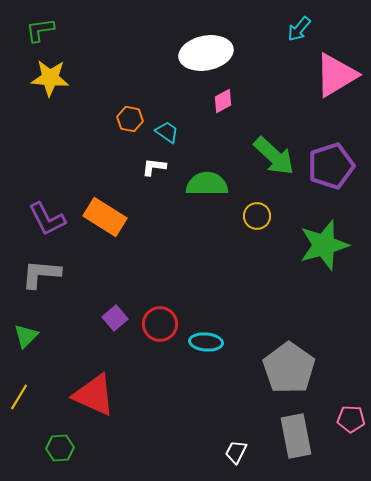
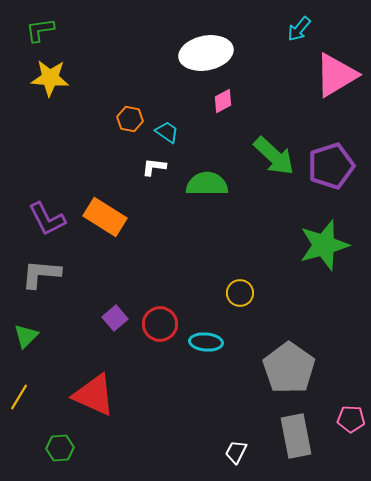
yellow circle: moved 17 px left, 77 px down
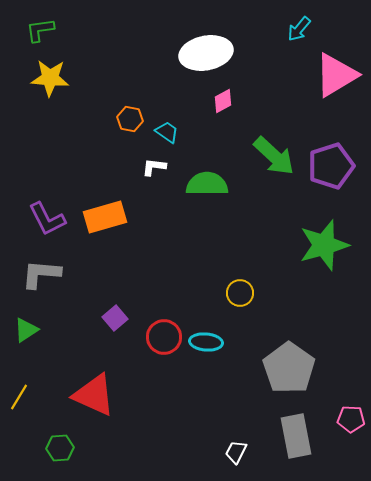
orange rectangle: rotated 48 degrees counterclockwise
red circle: moved 4 px right, 13 px down
green triangle: moved 6 px up; rotated 12 degrees clockwise
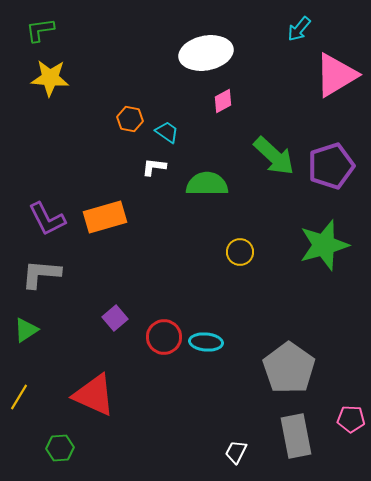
yellow circle: moved 41 px up
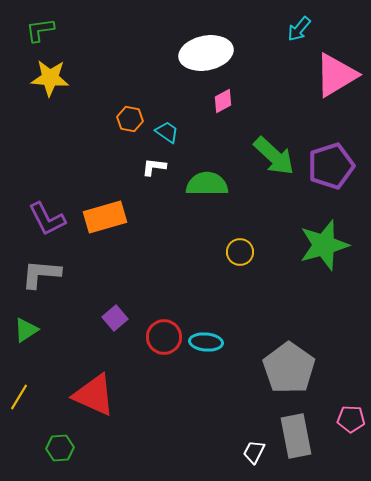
white trapezoid: moved 18 px right
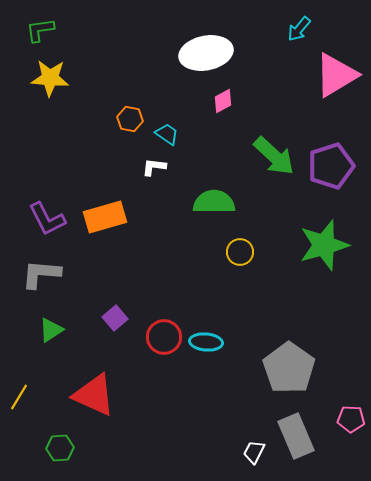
cyan trapezoid: moved 2 px down
green semicircle: moved 7 px right, 18 px down
green triangle: moved 25 px right
gray rectangle: rotated 12 degrees counterclockwise
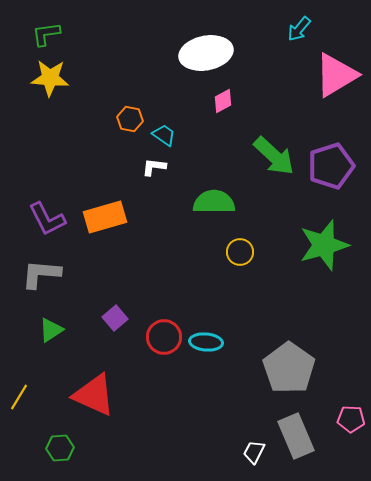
green L-shape: moved 6 px right, 4 px down
cyan trapezoid: moved 3 px left, 1 px down
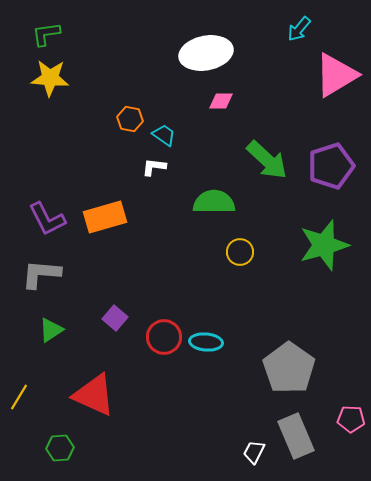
pink diamond: moved 2 px left; rotated 30 degrees clockwise
green arrow: moved 7 px left, 4 px down
purple square: rotated 10 degrees counterclockwise
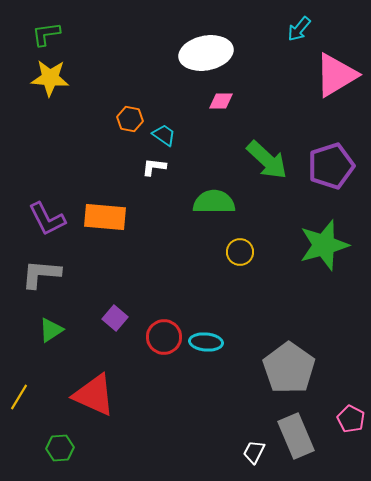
orange rectangle: rotated 21 degrees clockwise
pink pentagon: rotated 24 degrees clockwise
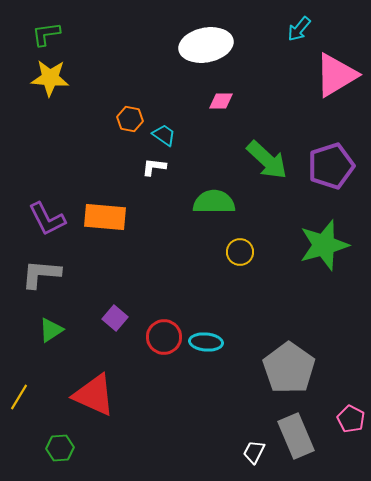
white ellipse: moved 8 px up
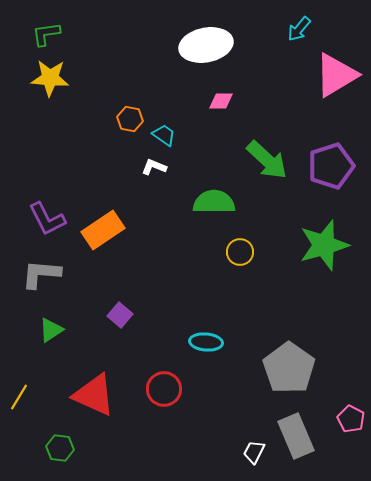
white L-shape: rotated 15 degrees clockwise
orange rectangle: moved 2 px left, 13 px down; rotated 39 degrees counterclockwise
purple square: moved 5 px right, 3 px up
red circle: moved 52 px down
green hexagon: rotated 12 degrees clockwise
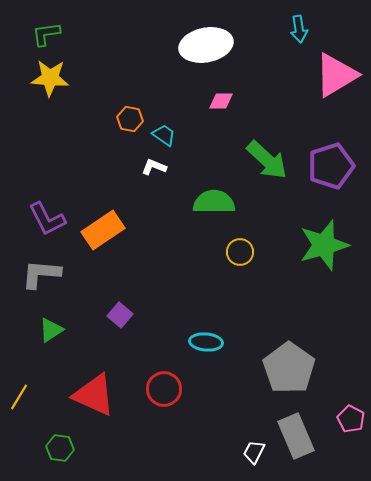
cyan arrow: rotated 48 degrees counterclockwise
